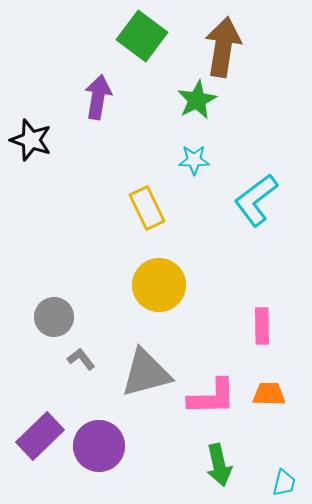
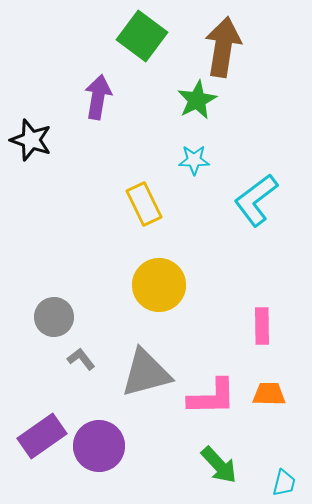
yellow rectangle: moved 3 px left, 4 px up
purple rectangle: moved 2 px right; rotated 9 degrees clockwise
green arrow: rotated 30 degrees counterclockwise
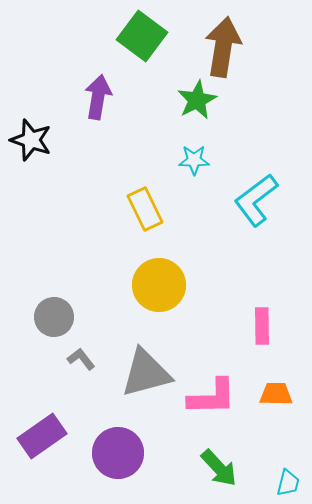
yellow rectangle: moved 1 px right, 5 px down
orange trapezoid: moved 7 px right
purple circle: moved 19 px right, 7 px down
green arrow: moved 3 px down
cyan trapezoid: moved 4 px right
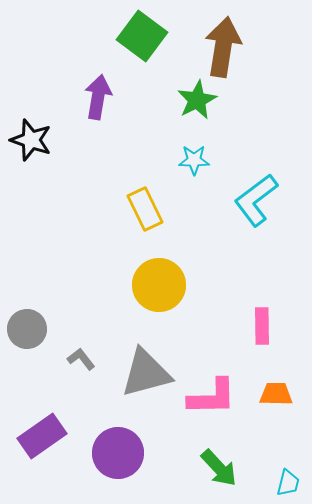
gray circle: moved 27 px left, 12 px down
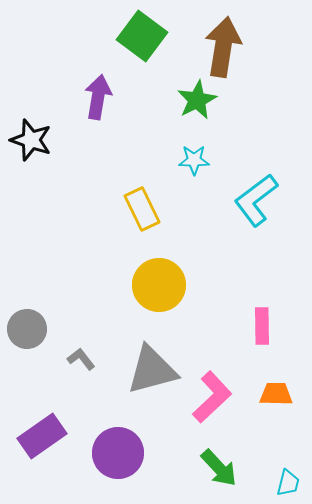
yellow rectangle: moved 3 px left
gray triangle: moved 6 px right, 3 px up
pink L-shape: rotated 42 degrees counterclockwise
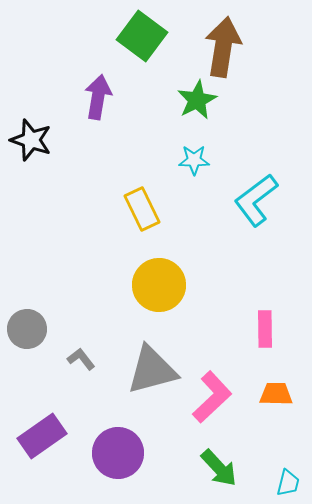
pink rectangle: moved 3 px right, 3 px down
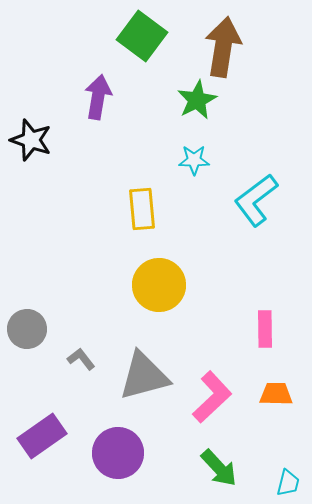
yellow rectangle: rotated 21 degrees clockwise
gray triangle: moved 8 px left, 6 px down
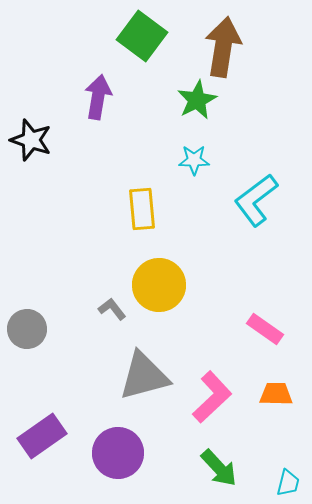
pink rectangle: rotated 54 degrees counterclockwise
gray L-shape: moved 31 px right, 50 px up
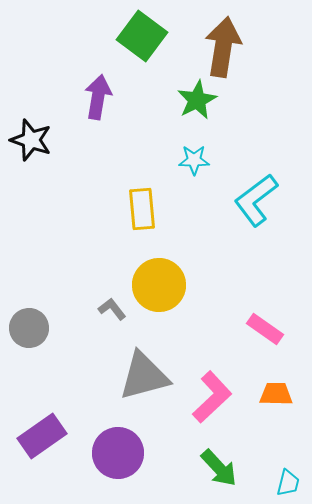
gray circle: moved 2 px right, 1 px up
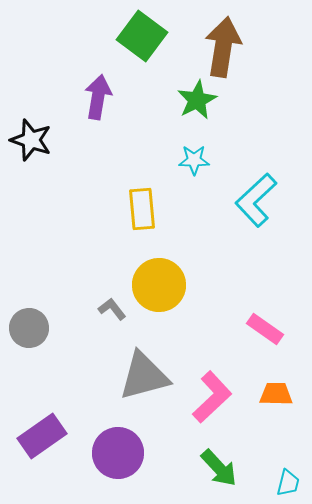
cyan L-shape: rotated 6 degrees counterclockwise
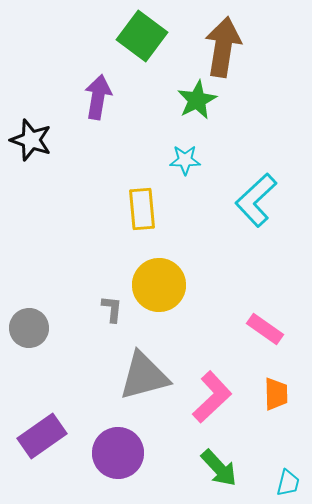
cyan star: moved 9 px left
gray L-shape: rotated 44 degrees clockwise
orange trapezoid: rotated 88 degrees clockwise
